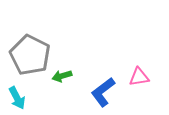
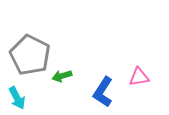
blue L-shape: rotated 20 degrees counterclockwise
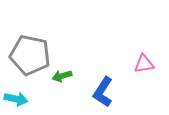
gray pentagon: rotated 15 degrees counterclockwise
pink triangle: moved 5 px right, 13 px up
cyan arrow: moved 1 px left, 1 px down; rotated 50 degrees counterclockwise
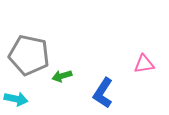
gray pentagon: moved 1 px left
blue L-shape: moved 1 px down
